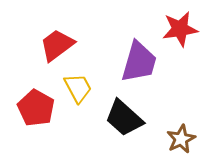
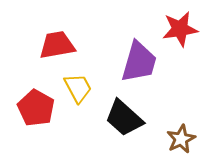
red trapezoid: rotated 27 degrees clockwise
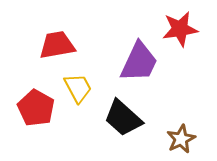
purple trapezoid: rotated 9 degrees clockwise
black trapezoid: moved 1 px left
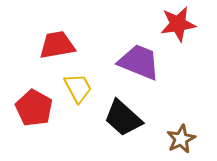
red star: moved 2 px left, 5 px up
purple trapezoid: rotated 93 degrees counterclockwise
red pentagon: moved 2 px left
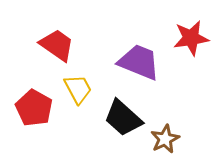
red star: moved 13 px right, 14 px down
red trapezoid: rotated 45 degrees clockwise
yellow trapezoid: moved 1 px down
brown star: moved 16 px left
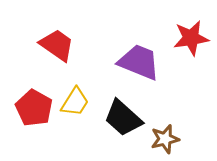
yellow trapezoid: moved 3 px left, 13 px down; rotated 60 degrees clockwise
brown star: rotated 12 degrees clockwise
